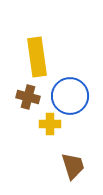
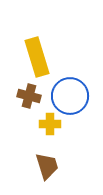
yellow rectangle: rotated 9 degrees counterclockwise
brown cross: moved 1 px right, 1 px up
brown trapezoid: moved 26 px left
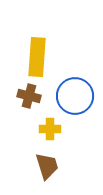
yellow rectangle: rotated 21 degrees clockwise
blue circle: moved 5 px right
yellow cross: moved 5 px down
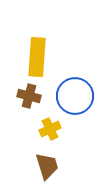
yellow cross: rotated 25 degrees counterclockwise
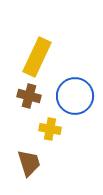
yellow rectangle: rotated 21 degrees clockwise
yellow cross: rotated 35 degrees clockwise
brown trapezoid: moved 18 px left, 3 px up
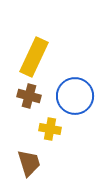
yellow rectangle: moved 3 px left
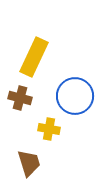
brown cross: moved 9 px left, 2 px down
yellow cross: moved 1 px left
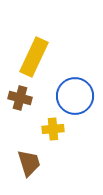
yellow cross: moved 4 px right; rotated 15 degrees counterclockwise
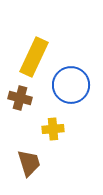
blue circle: moved 4 px left, 11 px up
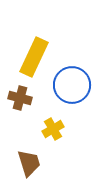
blue circle: moved 1 px right
yellow cross: rotated 25 degrees counterclockwise
